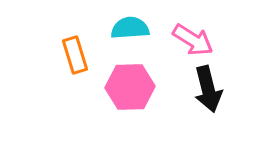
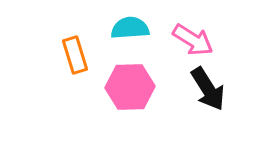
black arrow: rotated 18 degrees counterclockwise
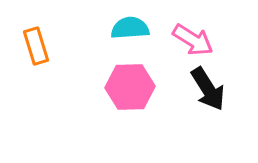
orange rectangle: moved 39 px left, 9 px up
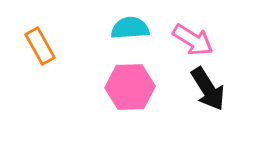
orange rectangle: moved 4 px right; rotated 12 degrees counterclockwise
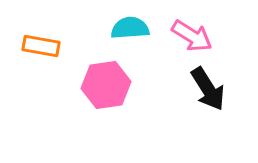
pink arrow: moved 1 px left, 4 px up
orange rectangle: moved 1 px right; rotated 51 degrees counterclockwise
pink hexagon: moved 24 px left, 2 px up; rotated 6 degrees counterclockwise
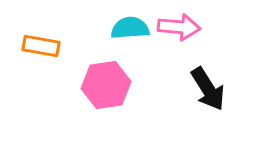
pink arrow: moved 13 px left, 9 px up; rotated 27 degrees counterclockwise
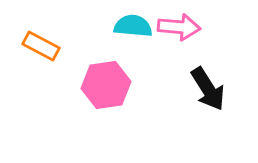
cyan semicircle: moved 3 px right, 2 px up; rotated 9 degrees clockwise
orange rectangle: rotated 18 degrees clockwise
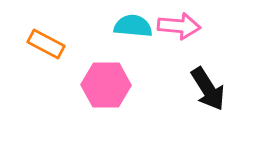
pink arrow: moved 1 px up
orange rectangle: moved 5 px right, 2 px up
pink hexagon: rotated 9 degrees clockwise
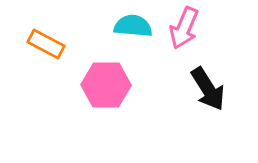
pink arrow: moved 5 px right, 2 px down; rotated 108 degrees clockwise
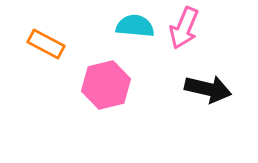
cyan semicircle: moved 2 px right
pink hexagon: rotated 15 degrees counterclockwise
black arrow: rotated 45 degrees counterclockwise
